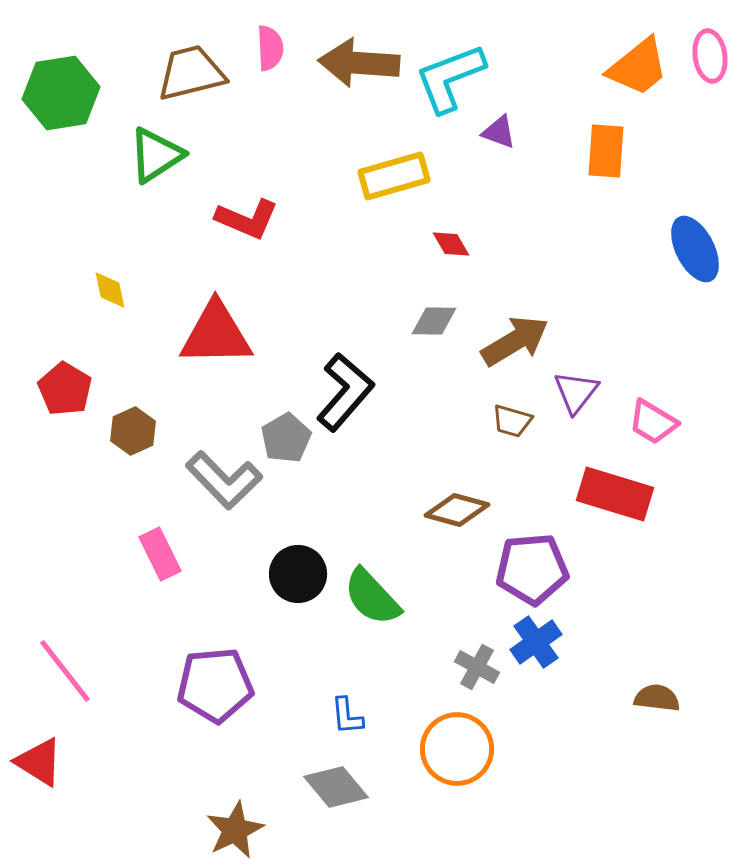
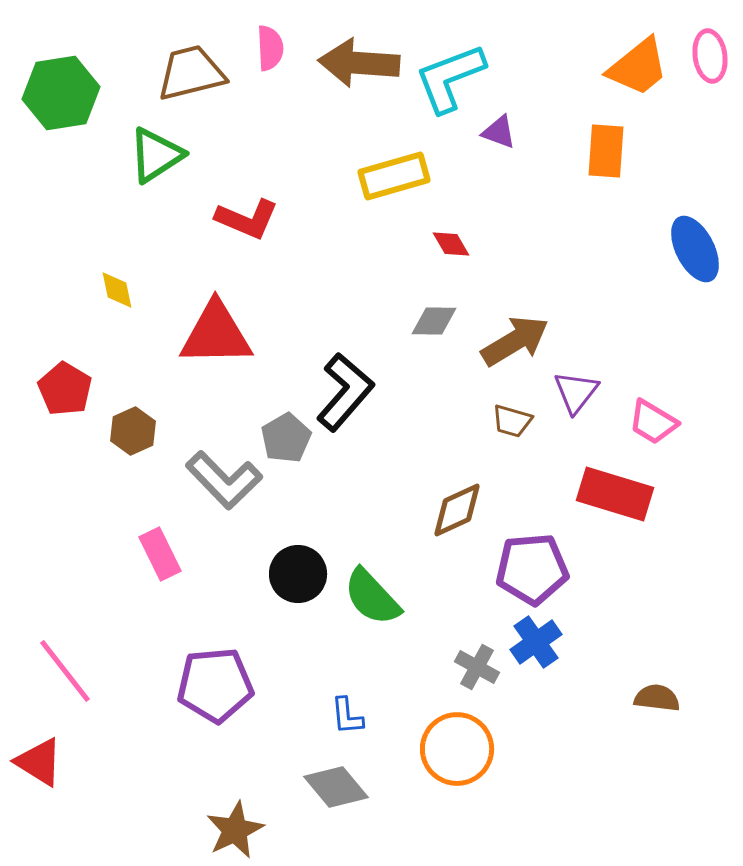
yellow diamond at (110, 290): moved 7 px right
brown diamond at (457, 510): rotated 40 degrees counterclockwise
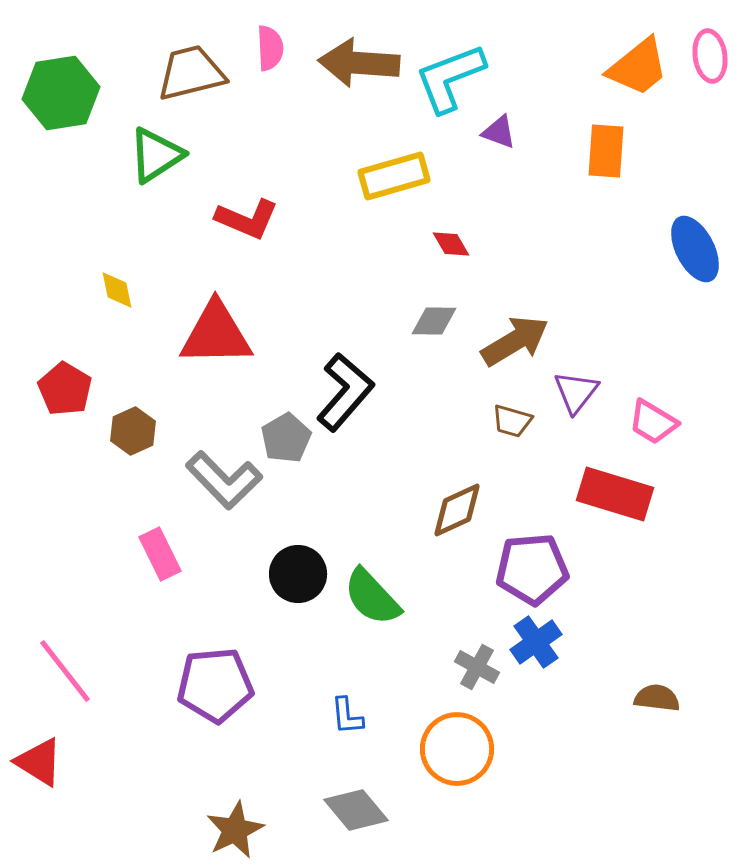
gray diamond at (336, 787): moved 20 px right, 23 px down
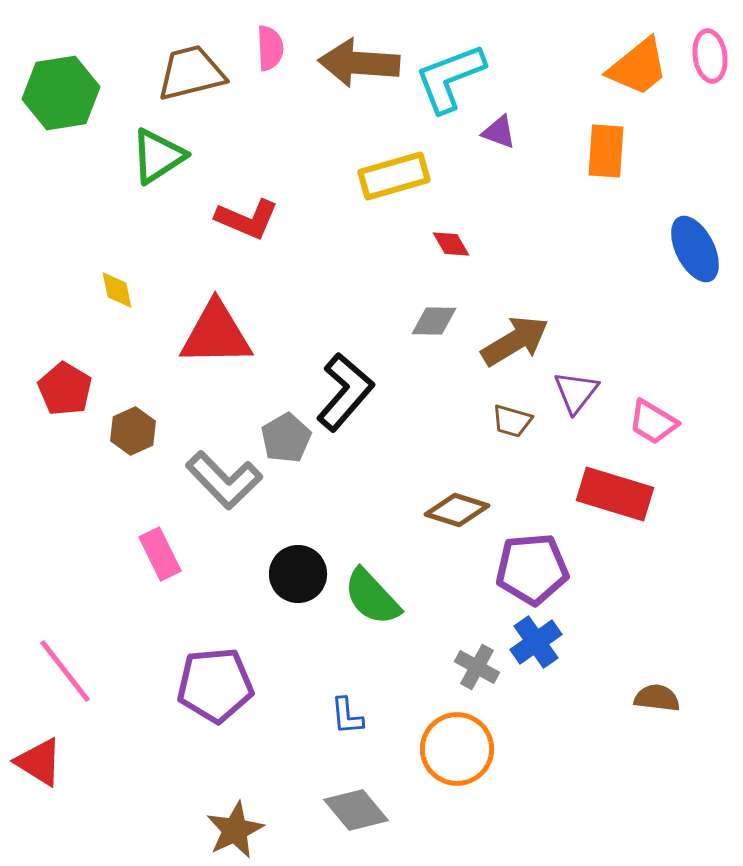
green triangle at (156, 155): moved 2 px right, 1 px down
brown diamond at (457, 510): rotated 42 degrees clockwise
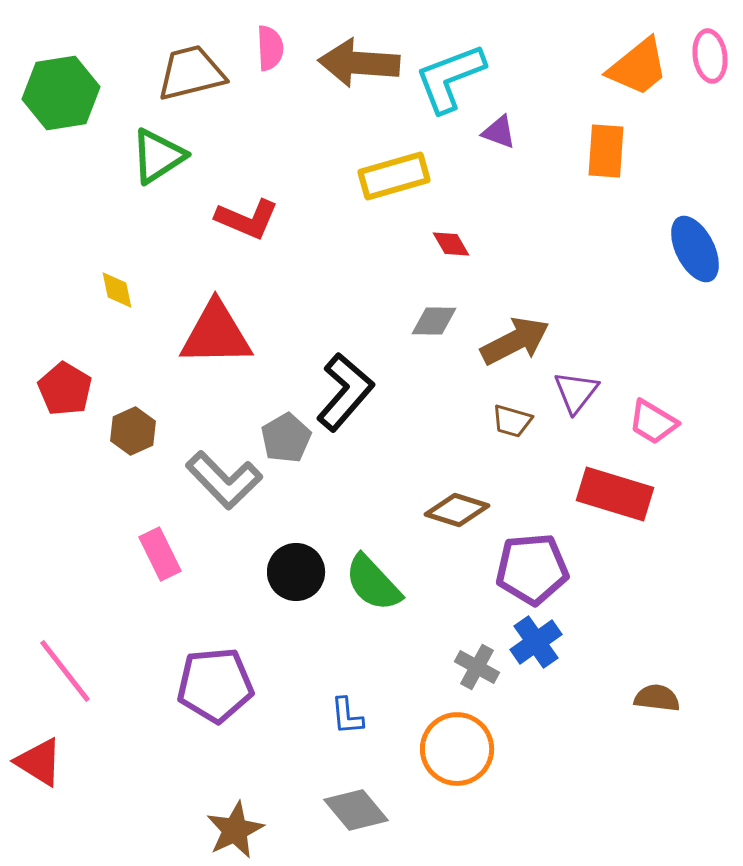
brown arrow at (515, 341): rotated 4 degrees clockwise
black circle at (298, 574): moved 2 px left, 2 px up
green semicircle at (372, 597): moved 1 px right, 14 px up
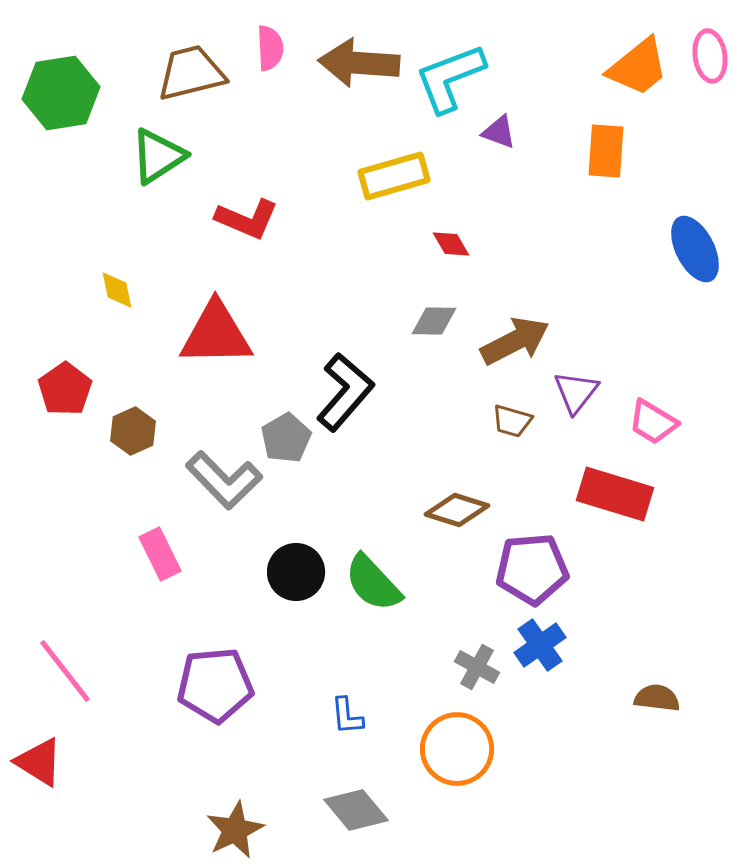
red pentagon at (65, 389): rotated 6 degrees clockwise
blue cross at (536, 642): moved 4 px right, 3 px down
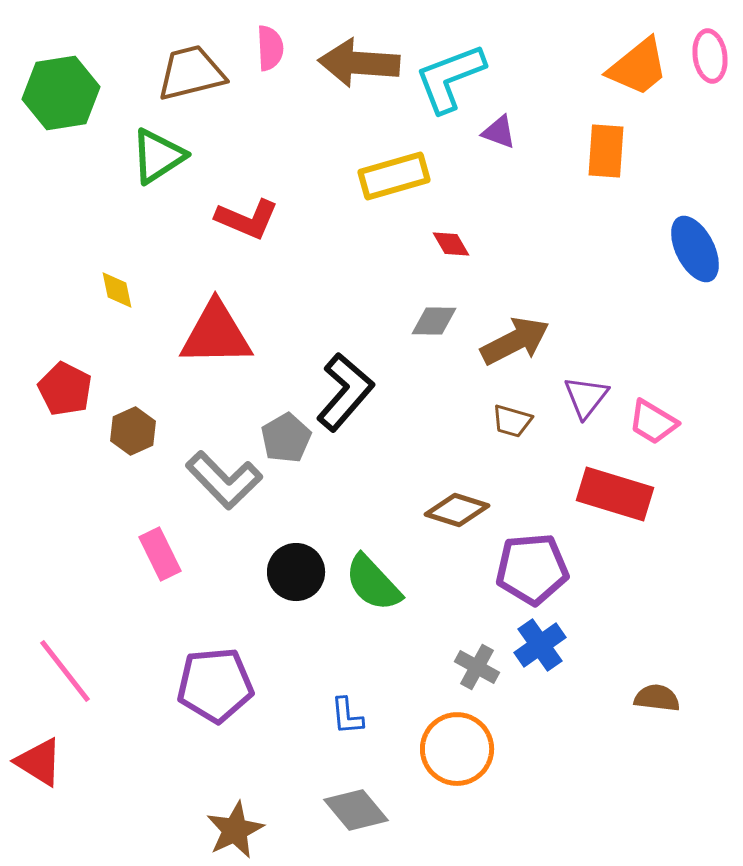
red pentagon at (65, 389): rotated 10 degrees counterclockwise
purple triangle at (576, 392): moved 10 px right, 5 px down
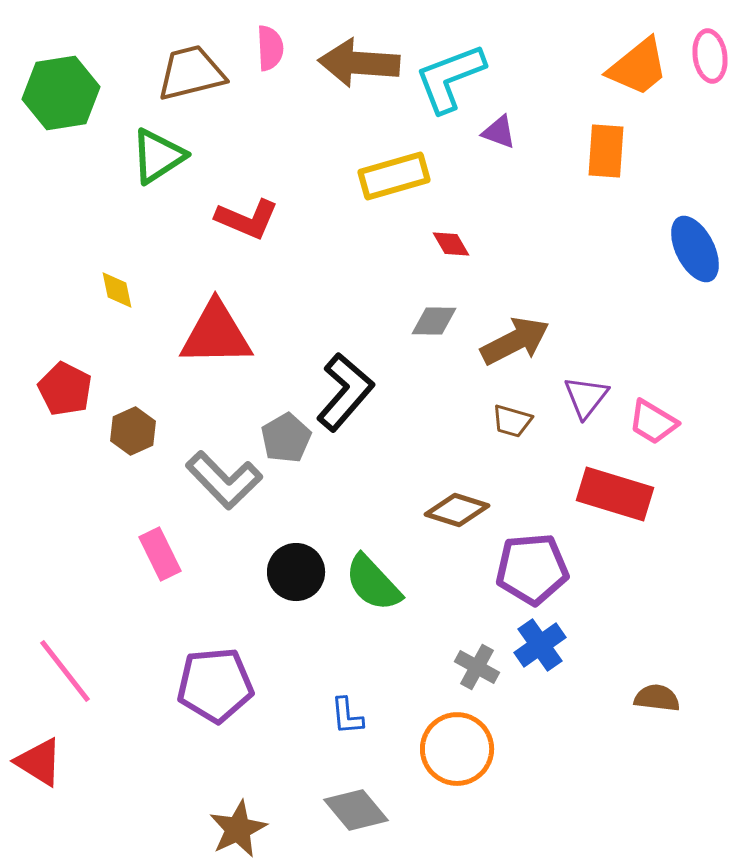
brown star at (235, 830): moved 3 px right, 1 px up
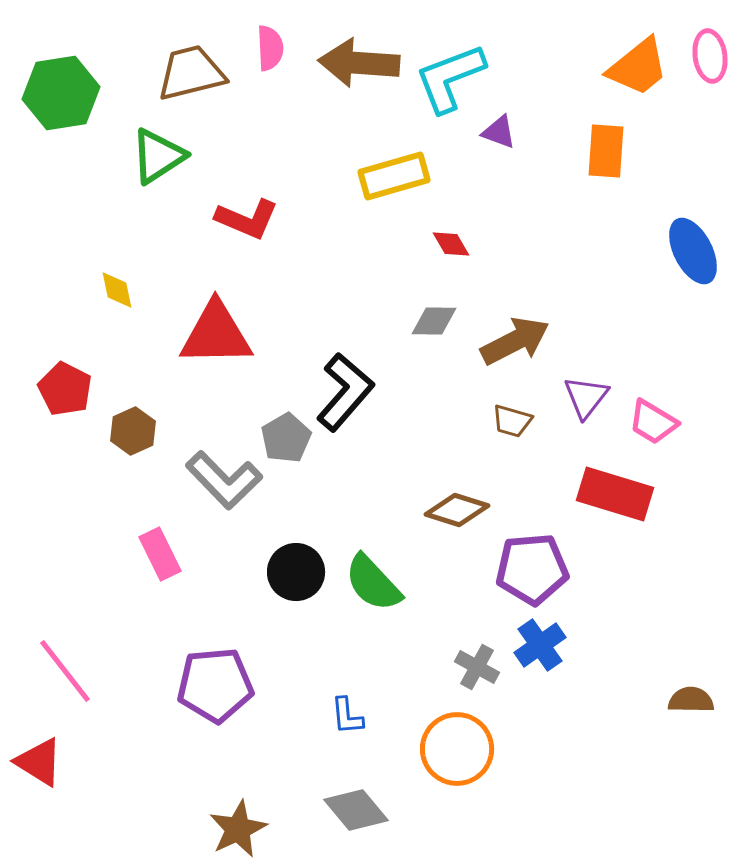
blue ellipse at (695, 249): moved 2 px left, 2 px down
brown semicircle at (657, 698): moved 34 px right, 2 px down; rotated 6 degrees counterclockwise
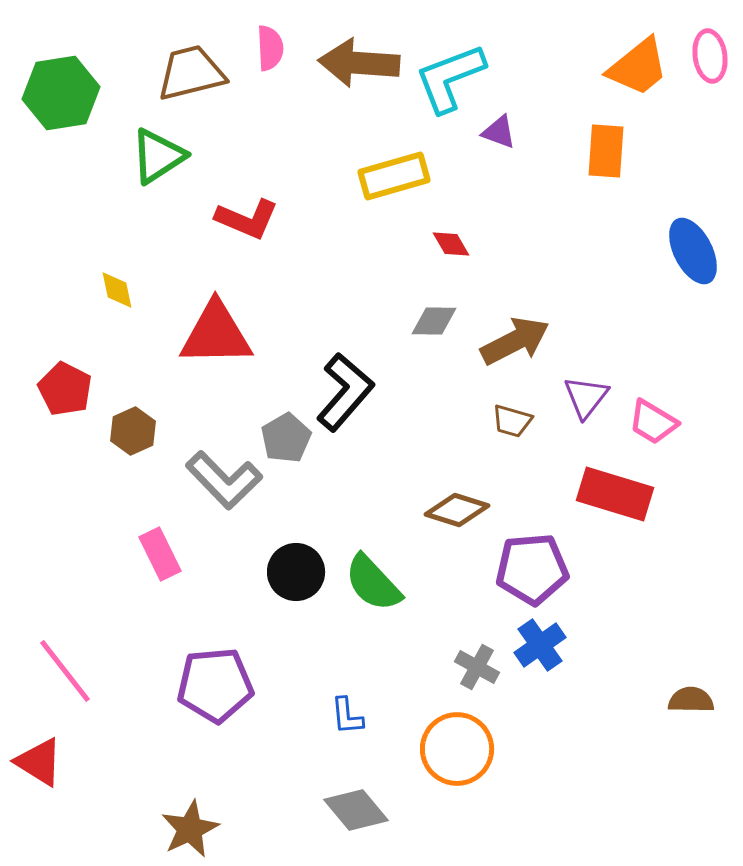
brown star at (238, 829): moved 48 px left
